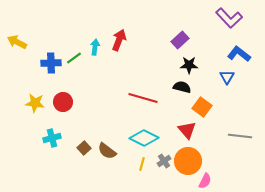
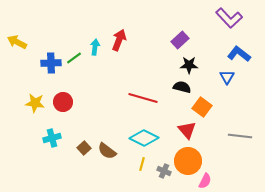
gray cross: moved 10 px down; rotated 32 degrees counterclockwise
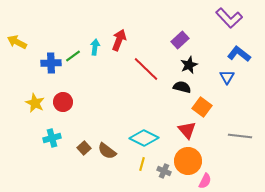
green line: moved 1 px left, 2 px up
black star: rotated 24 degrees counterclockwise
red line: moved 3 px right, 29 px up; rotated 28 degrees clockwise
yellow star: rotated 18 degrees clockwise
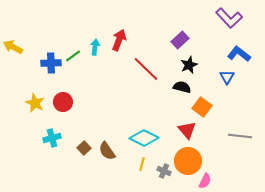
yellow arrow: moved 4 px left, 5 px down
brown semicircle: rotated 18 degrees clockwise
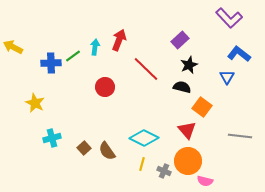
red circle: moved 42 px right, 15 px up
pink semicircle: rotated 77 degrees clockwise
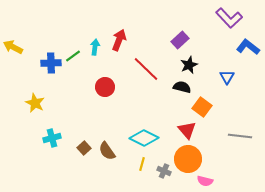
blue L-shape: moved 9 px right, 7 px up
orange circle: moved 2 px up
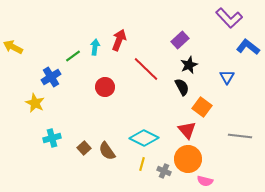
blue cross: moved 14 px down; rotated 30 degrees counterclockwise
black semicircle: rotated 48 degrees clockwise
